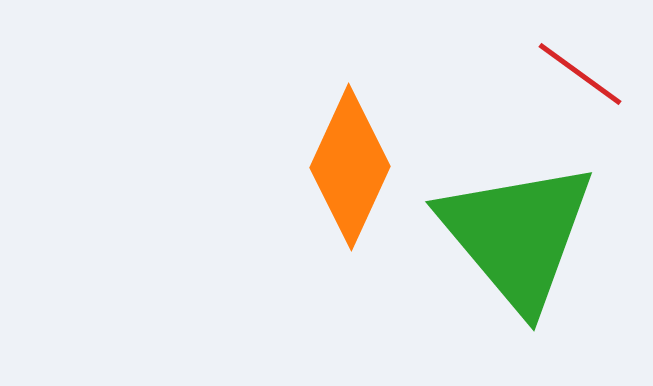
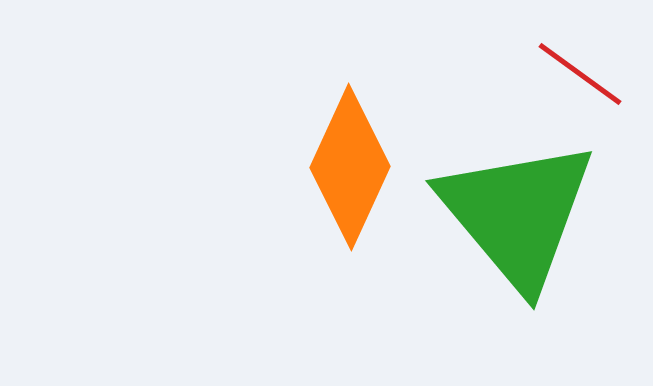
green triangle: moved 21 px up
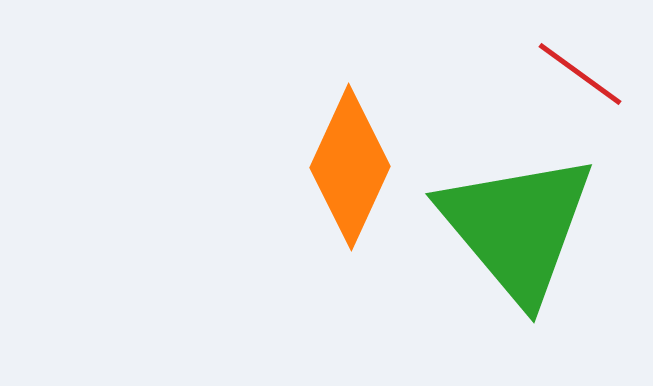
green triangle: moved 13 px down
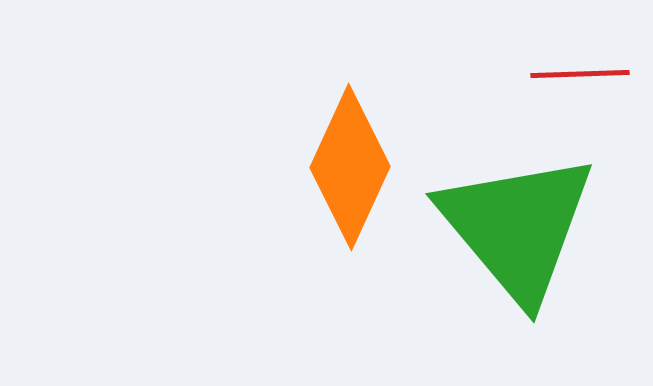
red line: rotated 38 degrees counterclockwise
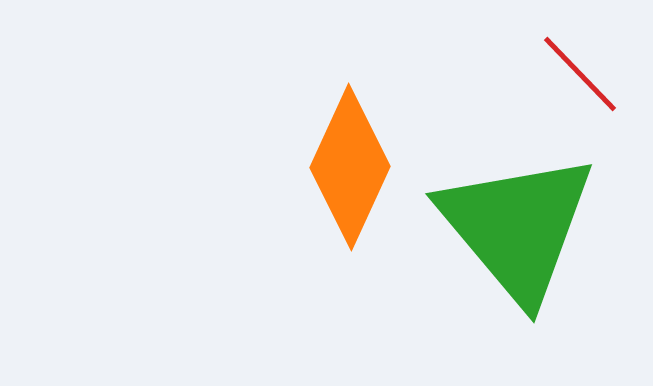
red line: rotated 48 degrees clockwise
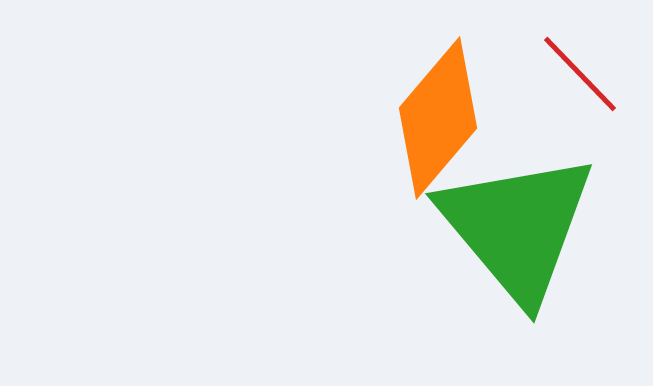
orange diamond: moved 88 px right, 49 px up; rotated 16 degrees clockwise
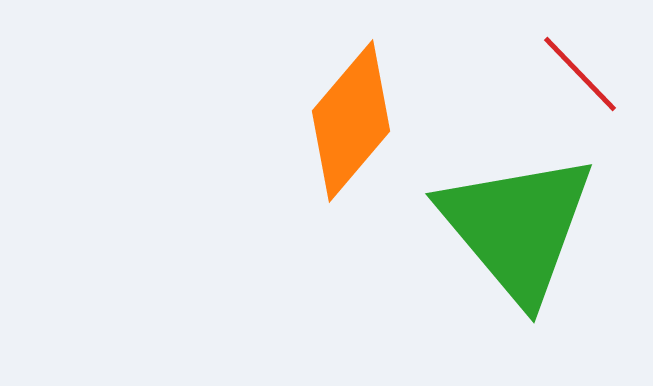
orange diamond: moved 87 px left, 3 px down
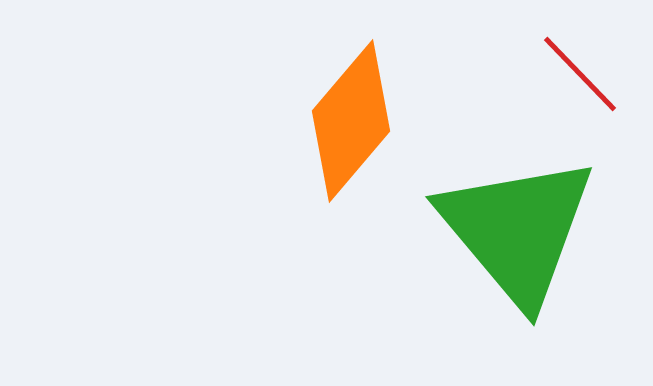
green triangle: moved 3 px down
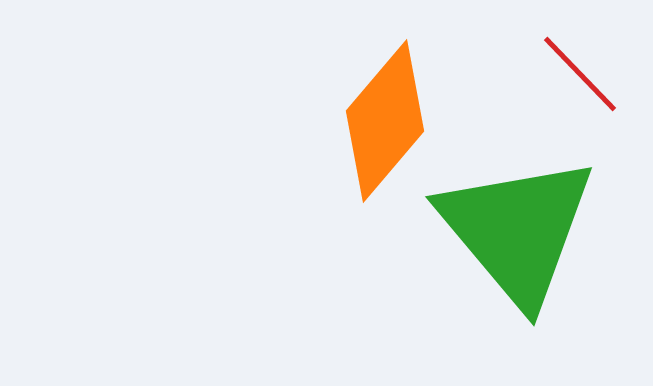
orange diamond: moved 34 px right
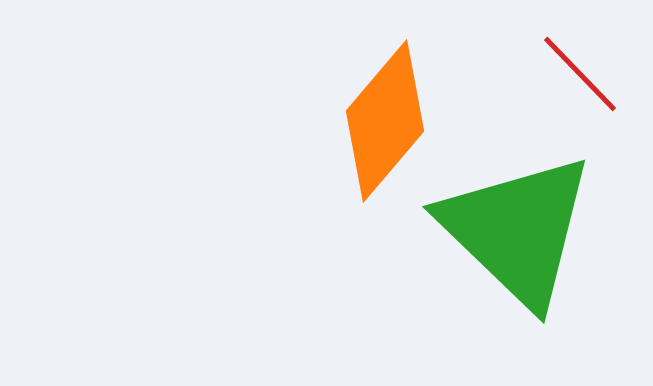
green triangle: rotated 6 degrees counterclockwise
